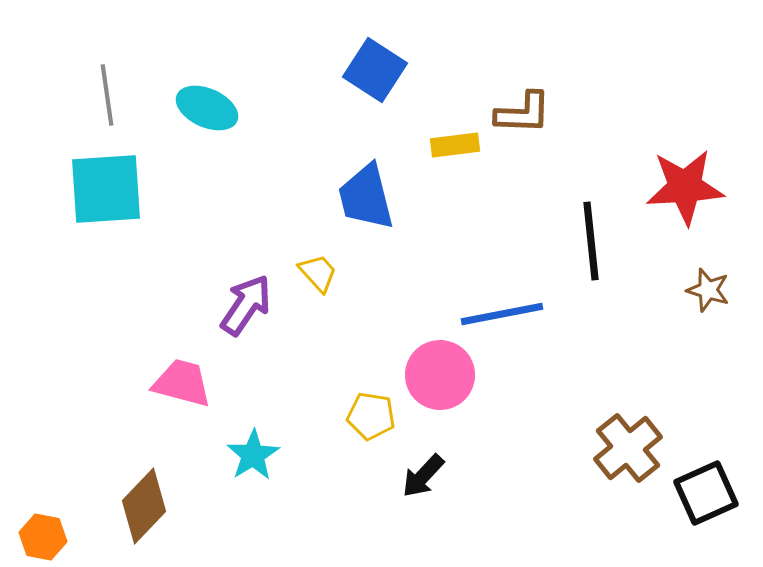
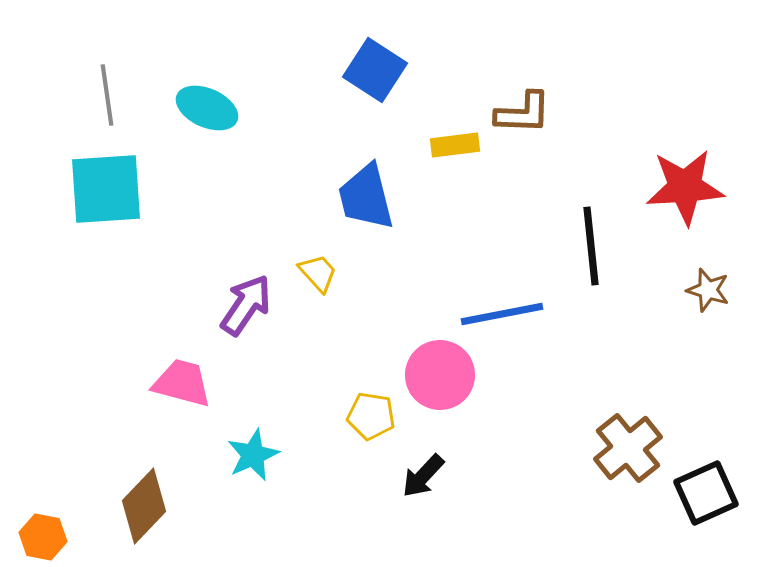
black line: moved 5 px down
cyan star: rotated 8 degrees clockwise
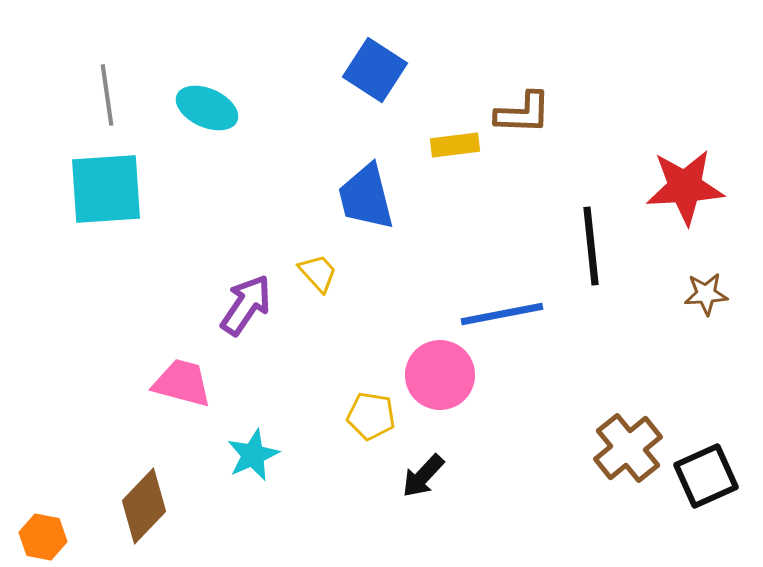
brown star: moved 2 px left, 4 px down; rotated 21 degrees counterclockwise
black square: moved 17 px up
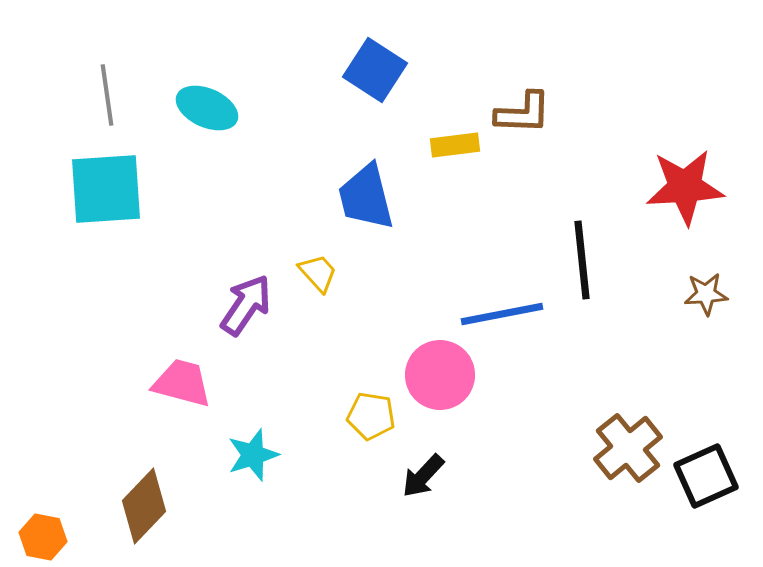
black line: moved 9 px left, 14 px down
cyan star: rotated 6 degrees clockwise
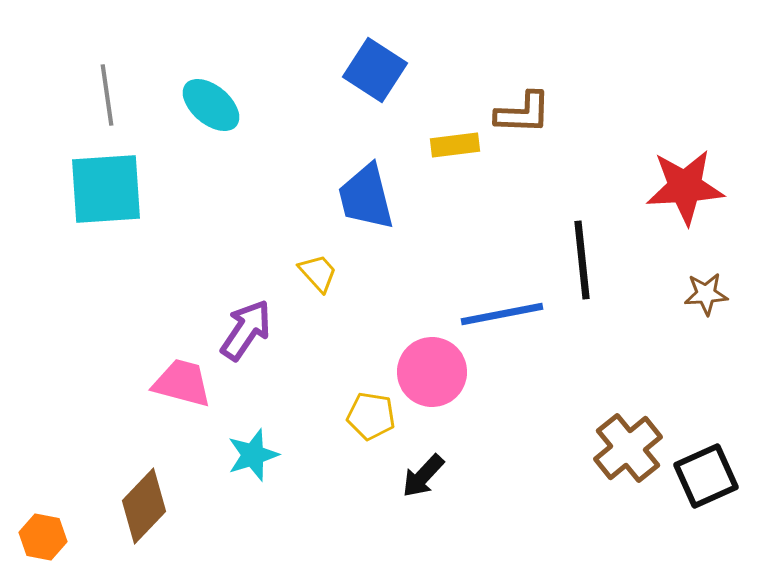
cyan ellipse: moved 4 px right, 3 px up; rotated 16 degrees clockwise
purple arrow: moved 25 px down
pink circle: moved 8 px left, 3 px up
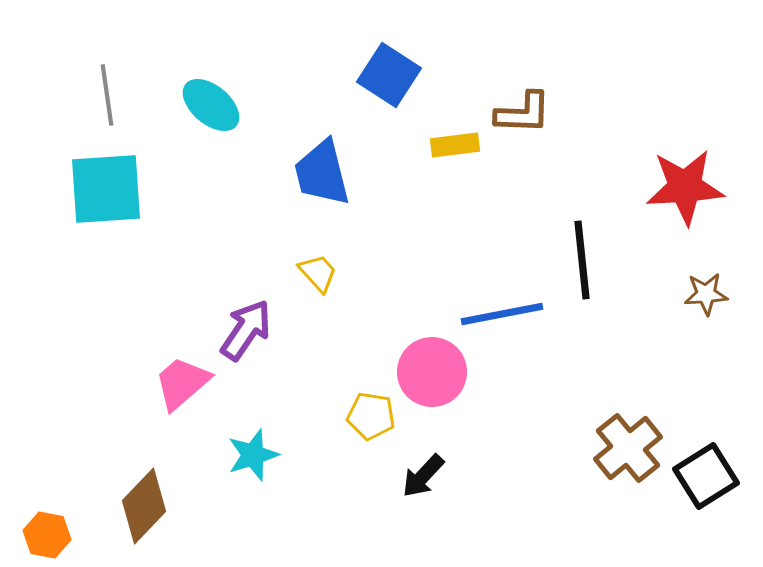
blue square: moved 14 px right, 5 px down
blue trapezoid: moved 44 px left, 24 px up
pink trapezoid: rotated 56 degrees counterclockwise
black square: rotated 8 degrees counterclockwise
orange hexagon: moved 4 px right, 2 px up
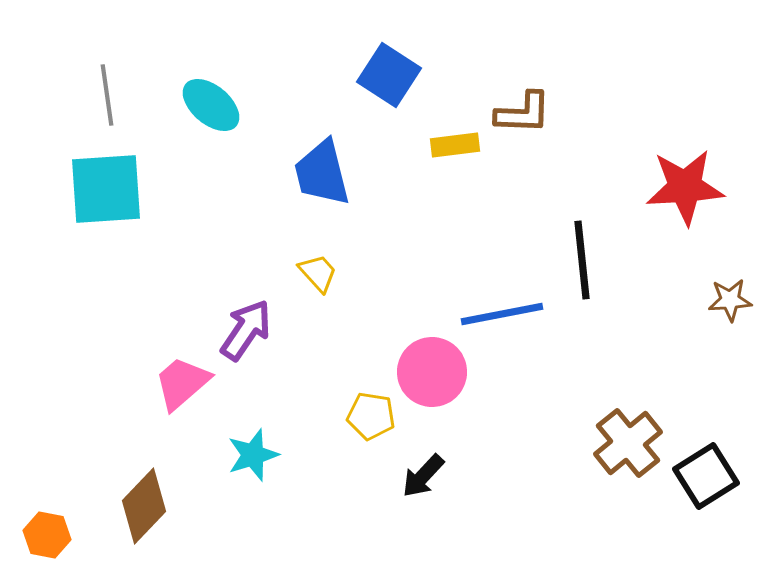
brown star: moved 24 px right, 6 px down
brown cross: moved 5 px up
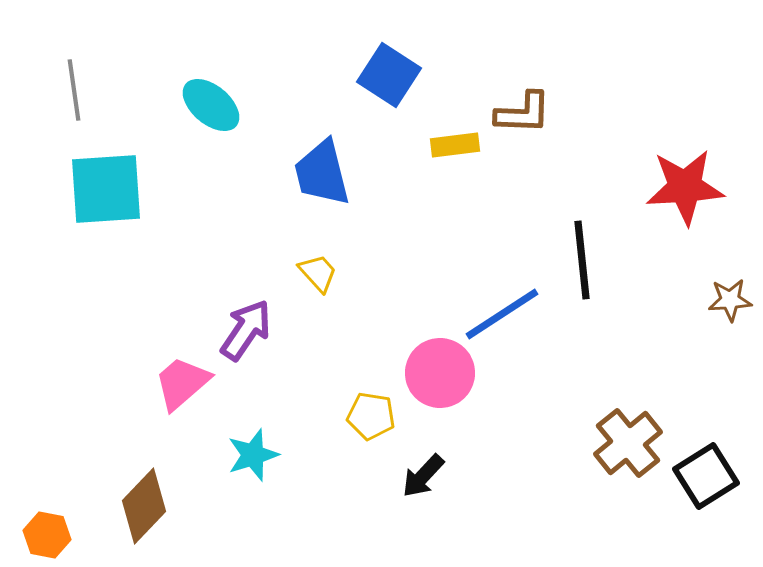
gray line: moved 33 px left, 5 px up
blue line: rotated 22 degrees counterclockwise
pink circle: moved 8 px right, 1 px down
